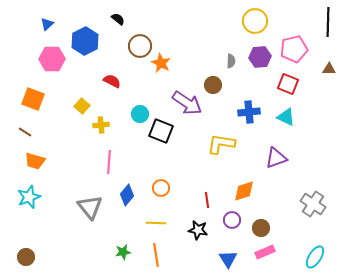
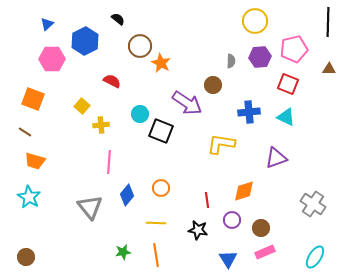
cyan star at (29, 197): rotated 20 degrees counterclockwise
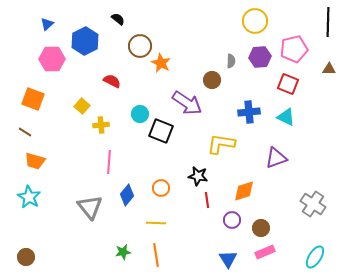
brown circle at (213, 85): moved 1 px left, 5 px up
black star at (198, 230): moved 54 px up
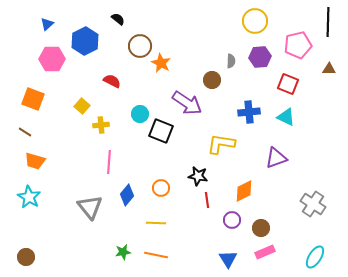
pink pentagon at (294, 49): moved 4 px right, 4 px up
orange diamond at (244, 191): rotated 10 degrees counterclockwise
orange line at (156, 255): rotated 70 degrees counterclockwise
